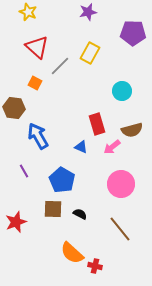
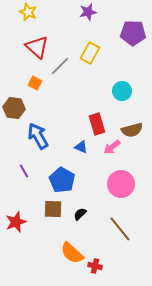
black semicircle: rotated 72 degrees counterclockwise
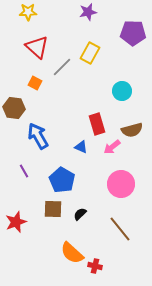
yellow star: rotated 24 degrees counterclockwise
gray line: moved 2 px right, 1 px down
